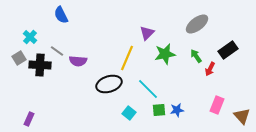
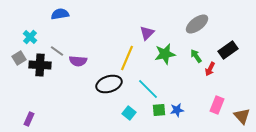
blue semicircle: moved 1 px left, 1 px up; rotated 108 degrees clockwise
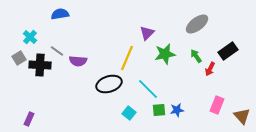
black rectangle: moved 1 px down
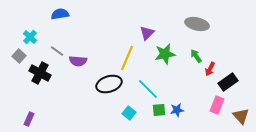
gray ellipse: rotated 50 degrees clockwise
black rectangle: moved 31 px down
gray square: moved 2 px up; rotated 16 degrees counterclockwise
black cross: moved 8 px down; rotated 25 degrees clockwise
brown triangle: moved 1 px left
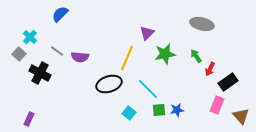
blue semicircle: rotated 36 degrees counterclockwise
gray ellipse: moved 5 px right
gray square: moved 2 px up
purple semicircle: moved 2 px right, 4 px up
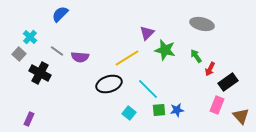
green star: moved 4 px up; rotated 25 degrees clockwise
yellow line: rotated 35 degrees clockwise
